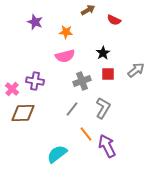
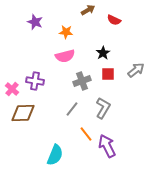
cyan semicircle: moved 2 px left, 1 px down; rotated 150 degrees clockwise
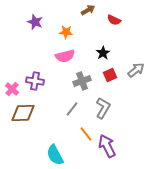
red square: moved 2 px right, 1 px down; rotated 24 degrees counterclockwise
cyan semicircle: rotated 130 degrees clockwise
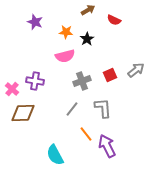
black star: moved 16 px left, 14 px up
gray L-shape: rotated 35 degrees counterclockwise
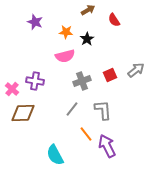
red semicircle: rotated 32 degrees clockwise
gray L-shape: moved 2 px down
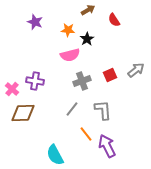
orange star: moved 2 px right, 2 px up
pink semicircle: moved 5 px right, 1 px up
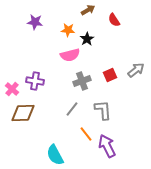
purple star: rotated 14 degrees counterclockwise
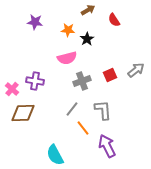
pink semicircle: moved 3 px left, 3 px down
orange line: moved 3 px left, 6 px up
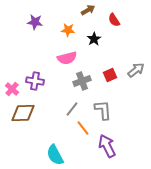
black star: moved 7 px right
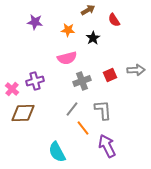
black star: moved 1 px left, 1 px up
gray arrow: rotated 36 degrees clockwise
purple cross: rotated 24 degrees counterclockwise
cyan semicircle: moved 2 px right, 3 px up
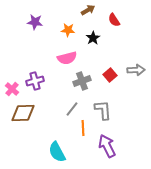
red square: rotated 16 degrees counterclockwise
orange line: rotated 35 degrees clockwise
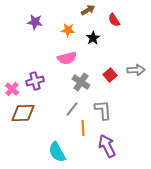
gray cross: moved 1 px left, 1 px down; rotated 36 degrees counterclockwise
